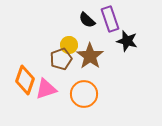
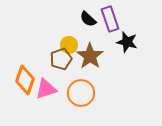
black semicircle: moved 1 px right, 1 px up
black star: moved 1 px down
orange circle: moved 3 px left, 1 px up
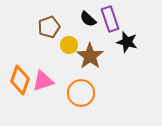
brown pentagon: moved 12 px left, 32 px up
orange diamond: moved 5 px left
pink triangle: moved 3 px left, 8 px up
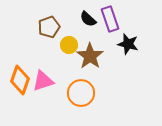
black star: moved 1 px right, 2 px down
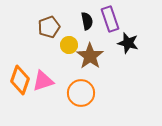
black semicircle: moved 1 px left, 2 px down; rotated 144 degrees counterclockwise
black star: moved 1 px up
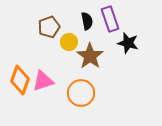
yellow circle: moved 3 px up
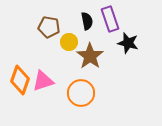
brown pentagon: rotated 30 degrees clockwise
